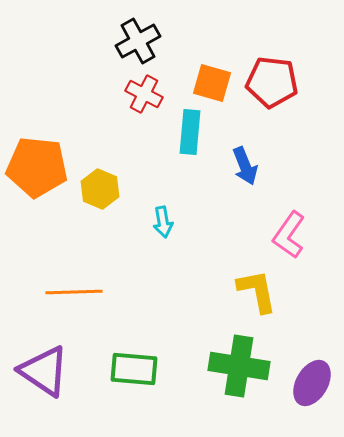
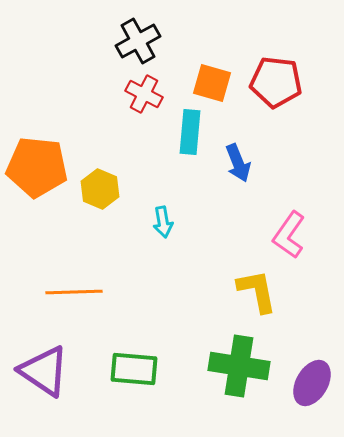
red pentagon: moved 4 px right
blue arrow: moved 7 px left, 3 px up
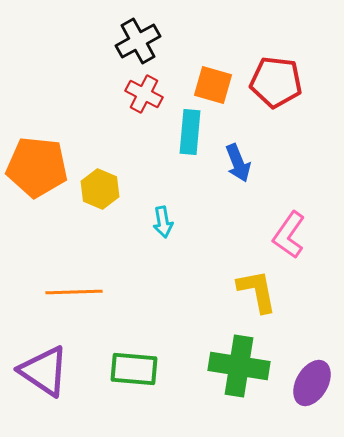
orange square: moved 1 px right, 2 px down
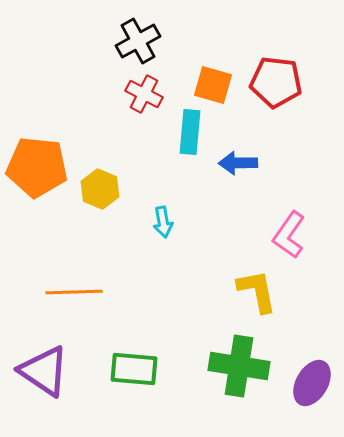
blue arrow: rotated 111 degrees clockwise
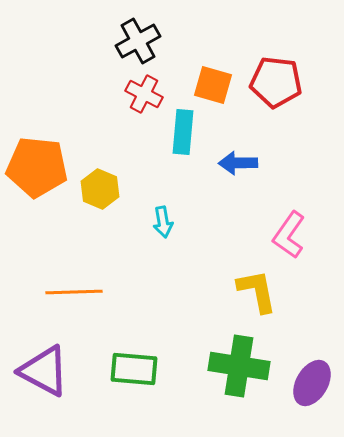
cyan rectangle: moved 7 px left
purple triangle: rotated 6 degrees counterclockwise
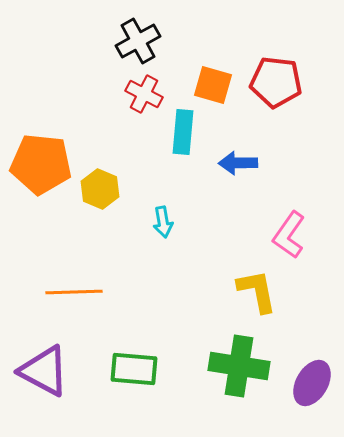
orange pentagon: moved 4 px right, 3 px up
